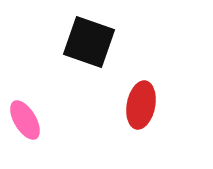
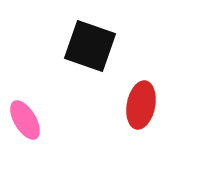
black square: moved 1 px right, 4 px down
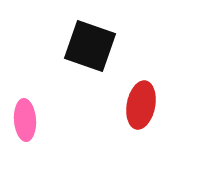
pink ellipse: rotated 27 degrees clockwise
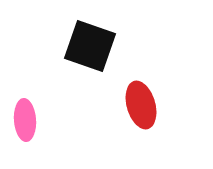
red ellipse: rotated 27 degrees counterclockwise
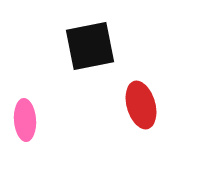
black square: rotated 30 degrees counterclockwise
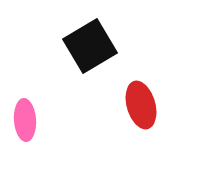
black square: rotated 20 degrees counterclockwise
